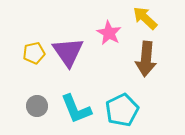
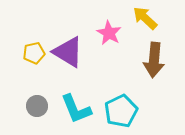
purple triangle: rotated 24 degrees counterclockwise
brown arrow: moved 8 px right, 1 px down
cyan pentagon: moved 1 px left, 1 px down
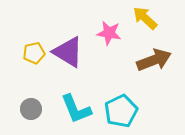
pink star: rotated 20 degrees counterclockwise
brown arrow: rotated 116 degrees counterclockwise
gray circle: moved 6 px left, 3 px down
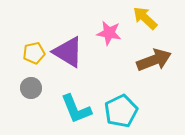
gray circle: moved 21 px up
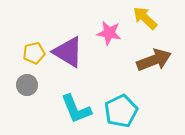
gray circle: moved 4 px left, 3 px up
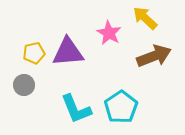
pink star: rotated 20 degrees clockwise
purple triangle: rotated 36 degrees counterclockwise
brown arrow: moved 4 px up
gray circle: moved 3 px left
cyan pentagon: moved 4 px up; rotated 8 degrees counterclockwise
